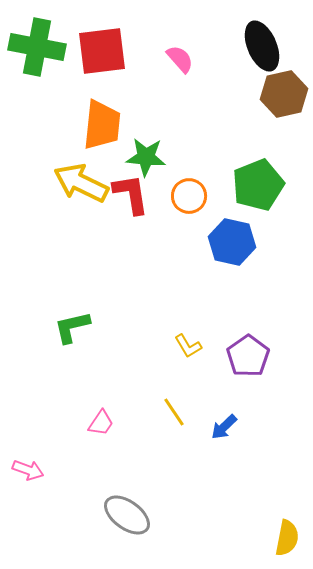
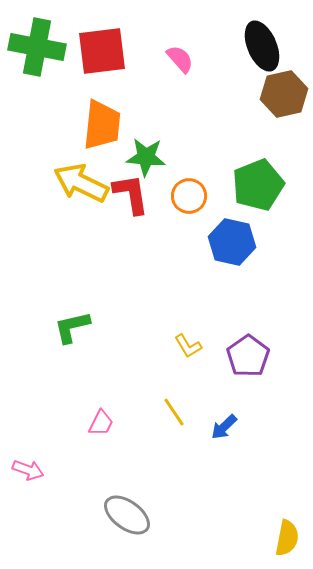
pink trapezoid: rotated 8 degrees counterclockwise
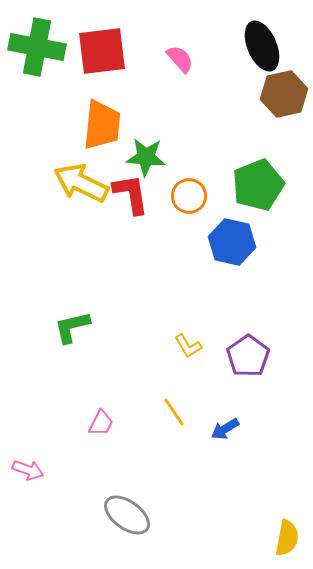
blue arrow: moved 1 px right, 2 px down; rotated 12 degrees clockwise
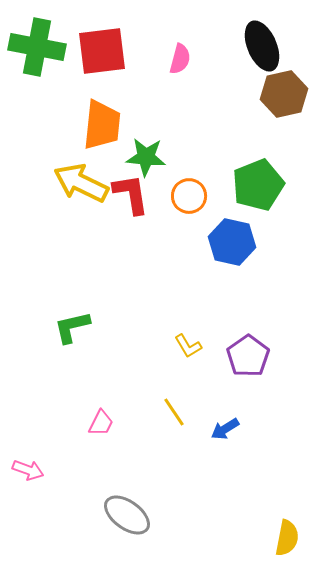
pink semicircle: rotated 56 degrees clockwise
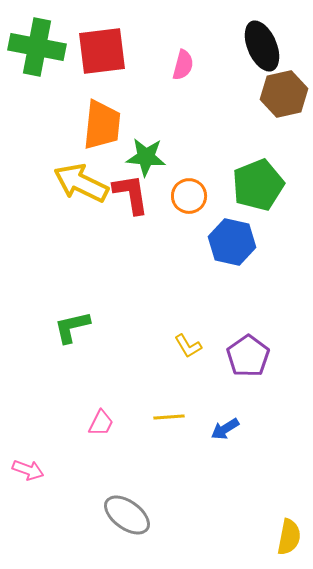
pink semicircle: moved 3 px right, 6 px down
yellow line: moved 5 px left, 5 px down; rotated 60 degrees counterclockwise
yellow semicircle: moved 2 px right, 1 px up
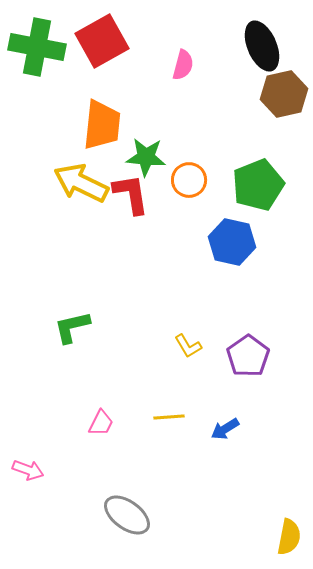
red square: moved 10 px up; rotated 22 degrees counterclockwise
orange circle: moved 16 px up
